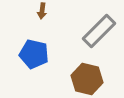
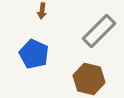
blue pentagon: rotated 12 degrees clockwise
brown hexagon: moved 2 px right
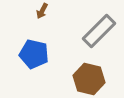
brown arrow: rotated 21 degrees clockwise
blue pentagon: rotated 12 degrees counterclockwise
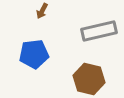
gray rectangle: rotated 32 degrees clockwise
blue pentagon: rotated 20 degrees counterclockwise
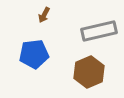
brown arrow: moved 2 px right, 4 px down
brown hexagon: moved 7 px up; rotated 24 degrees clockwise
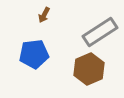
gray rectangle: moved 1 px right, 1 px down; rotated 20 degrees counterclockwise
brown hexagon: moved 3 px up
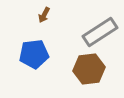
brown hexagon: rotated 16 degrees clockwise
